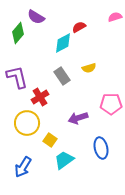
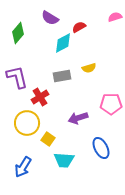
purple semicircle: moved 14 px right, 1 px down
gray rectangle: rotated 66 degrees counterclockwise
yellow square: moved 2 px left, 1 px up
blue ellipse: rotated 15 degrees counterclockwise
cyan trapezoid: rotated 140 degrees counterclockwise
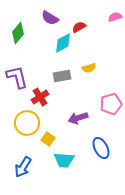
pink pentagon: rotated 15 degrees counterclockwise
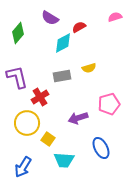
pink pentagon: moved 2 px left
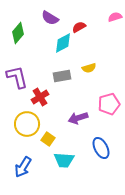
yellow circle: moved 1 px down
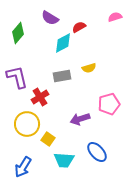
purple arrow: moved 2 px right, 1 px down
blue ellipse: moved 4 px left, 4 px down; rotated 15 degrees counterclockwise
